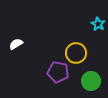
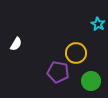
white semicircle: rotated 152 degrees clockwise
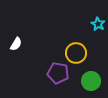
purple pentagon: moved 1 px down
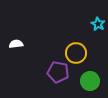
white semicircle: rotated 128 degrees counterclockwise
purple pentagon: moved 1 px up
green circle: moved 1 px left
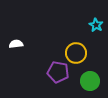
cyan star: moved 2 px left, 1 px down
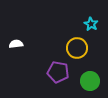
cyan star: moved 5 px left, 1 px up
yellow circle: moved 1 px right, 5 px up
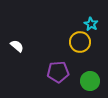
white semicircle: moved 1 px right, 2 px down; rotated 48 degrees clockwise
yellow circle: moved 3 px right, 6 px up
purple pentagon: rotated 15 degrees counterclockwise
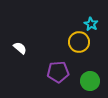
yellow circle: moved 1 px left
white semicircle: moved 3 px right, 2 px down
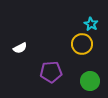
yellow circle: moved 3 px right, 2 px down
white semicircle: rotated 112 degrees clockwise
purple pentagon: moved 7 px left
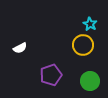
cyan star: moved 1 px left
yellow circle: moved 1 px right, 1 px down
purple pentagon: moved 3 px down; rotated 15 degrees counterclockwise
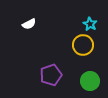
white semicircle: moved 9 px right, 24 px up
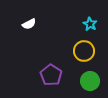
yellow circle: moved 1 px right, 6 px down
purple pentagon: rotated 20 degrees counterclockwise
